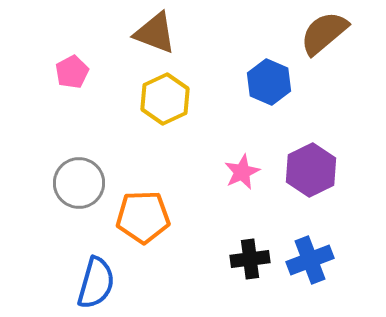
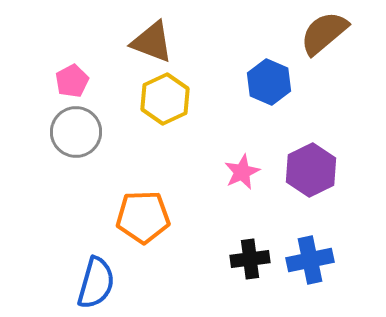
brown triangle: moved 3 px left, 9 px down
pink pentagon: moved 9 px down
gray circle: moved 3 px left, 51 px up
blue cross: rotated 9 degrees clockwise
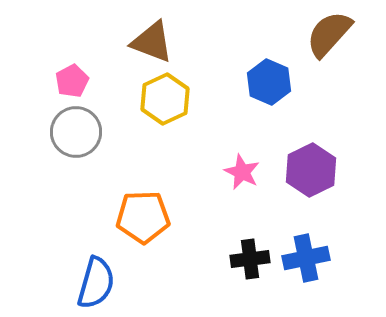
brown semicircle: moved 5 px right, 1 px down; rotated 8 degrees counterclockwise
pink star: rotated 21 degrees counterclockwise
blue cross: moved 4 px left, 2 px up
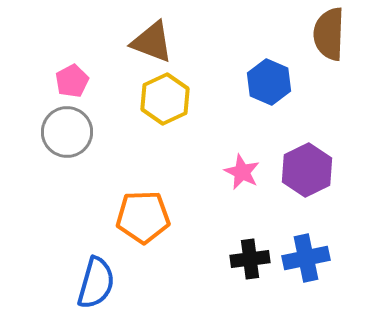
brown semicircle: rotated 40 degrees counterclockwise
gray circle: moved 9 px left
purple hexagon: moved 4 px left
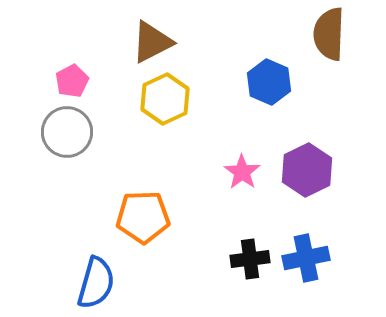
brown triangle: rotated 48 degrees counterclockwise
pink star: rotated 9 degrees clockwise
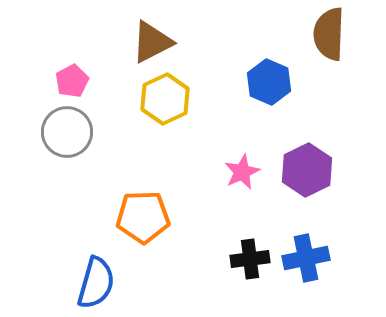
pink star: rotated 12 degrees clockwise
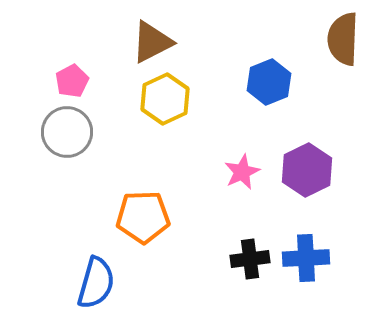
brown semicircle: moved 14 px right, 5 px down
blue hexagon: rotated 15 degrees clockwise
blue cross: rotated 9 degrees clockwise
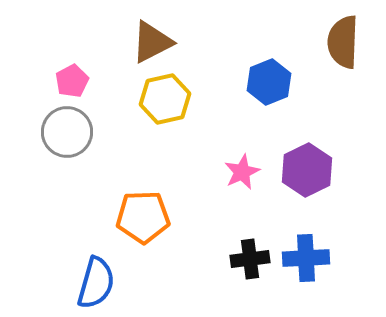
brown semicircle: moved 3 px down
yellow hexagon: rotated 12 degrees clockwise
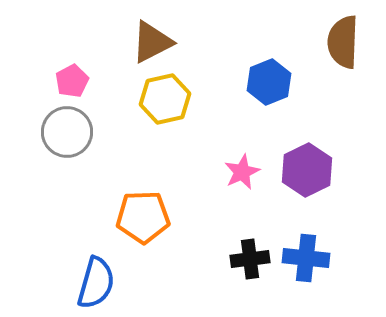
blue cross: rotated 9 degrees clockwise
